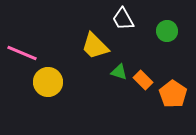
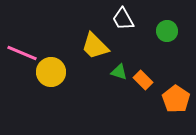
yellow circle: moved 3 px right, 10 px up
orange pentagon: moved 3 px right, 5 px down
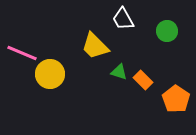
yellow circle: moved 1 px left, 2 px down
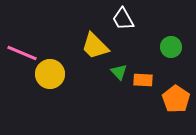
green circle: moved 4 px right, 16 px down
green triangle: rotated 30 degrees clockwise
orange rectangle: rotated 42 degrees counterclockwise
